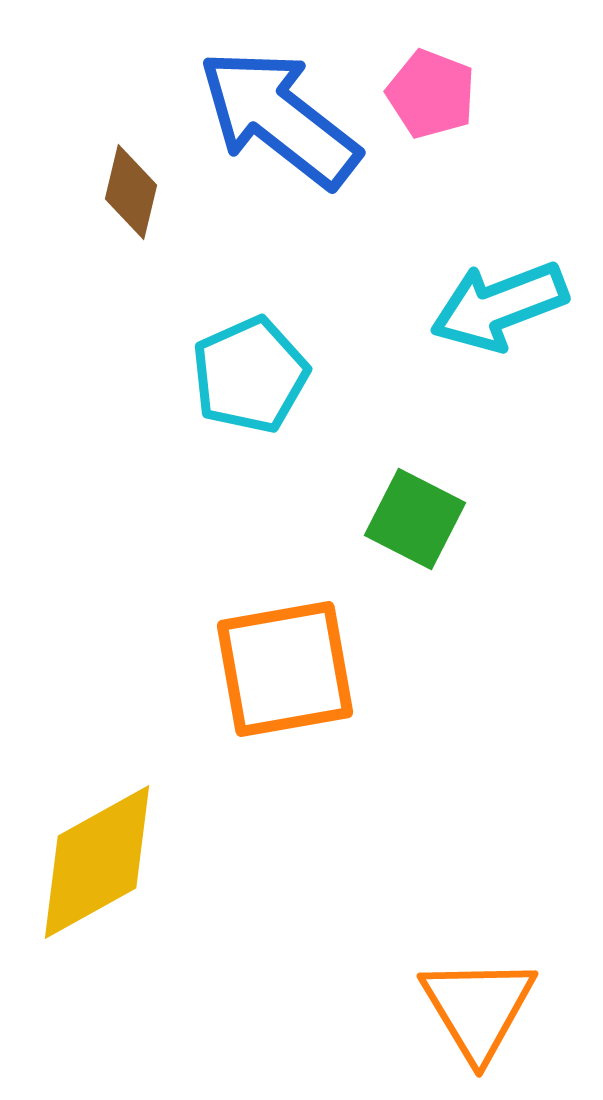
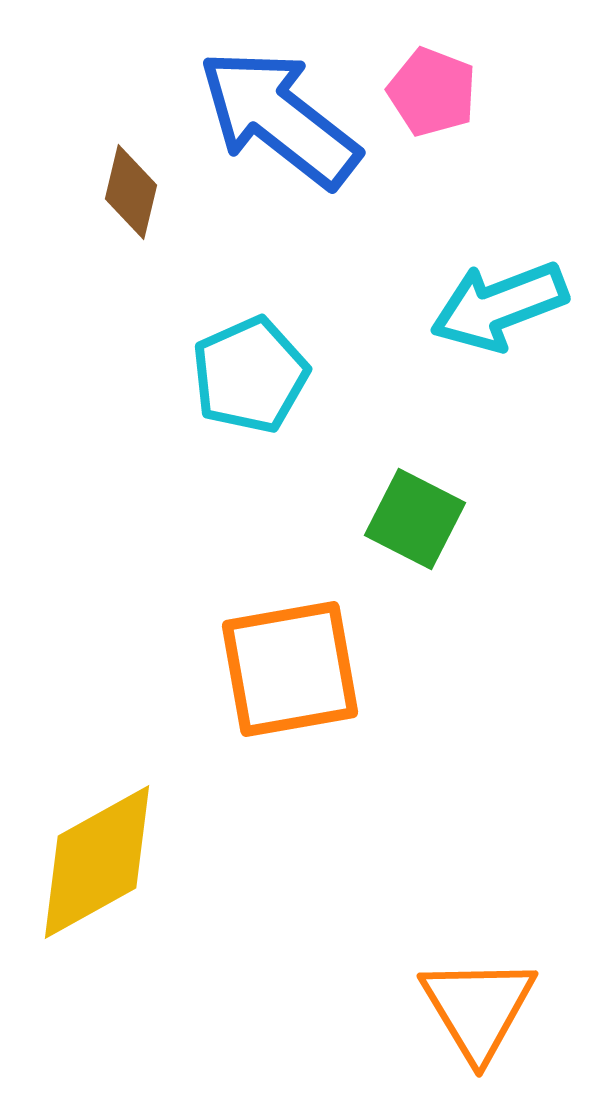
pink pentagon: moved 1 px right, 2 px up
orange square: moved 5 px right
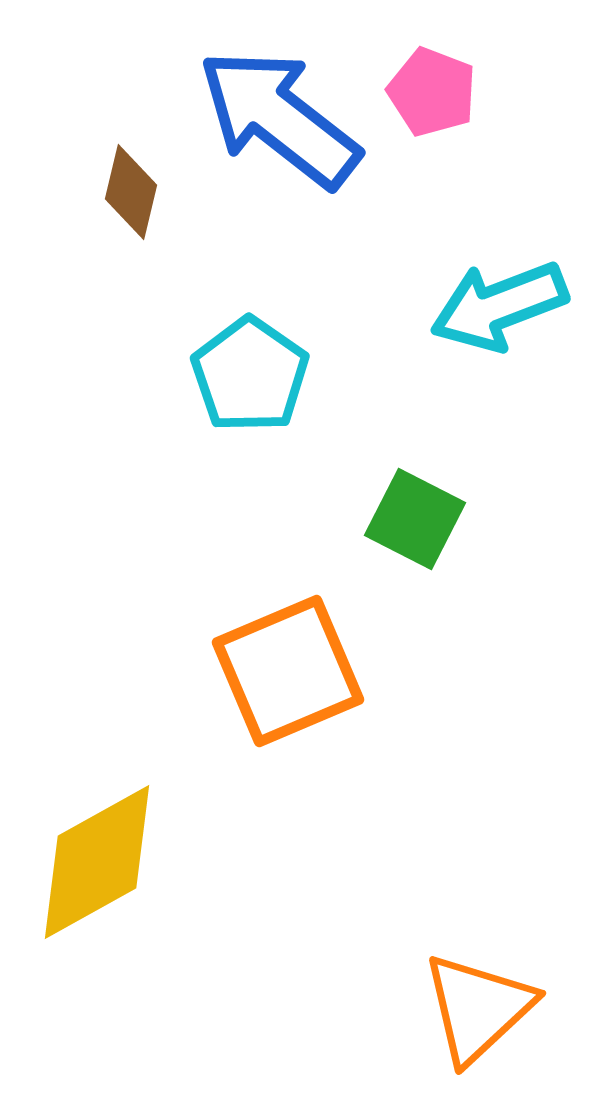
cyan pentagon: rotated 13 degrees counterclockwise
orange square: moved 2 px left, 2 px down; rotated 13 degrees counterclockwise
orange triangle: rotated 18 degrees clockwise
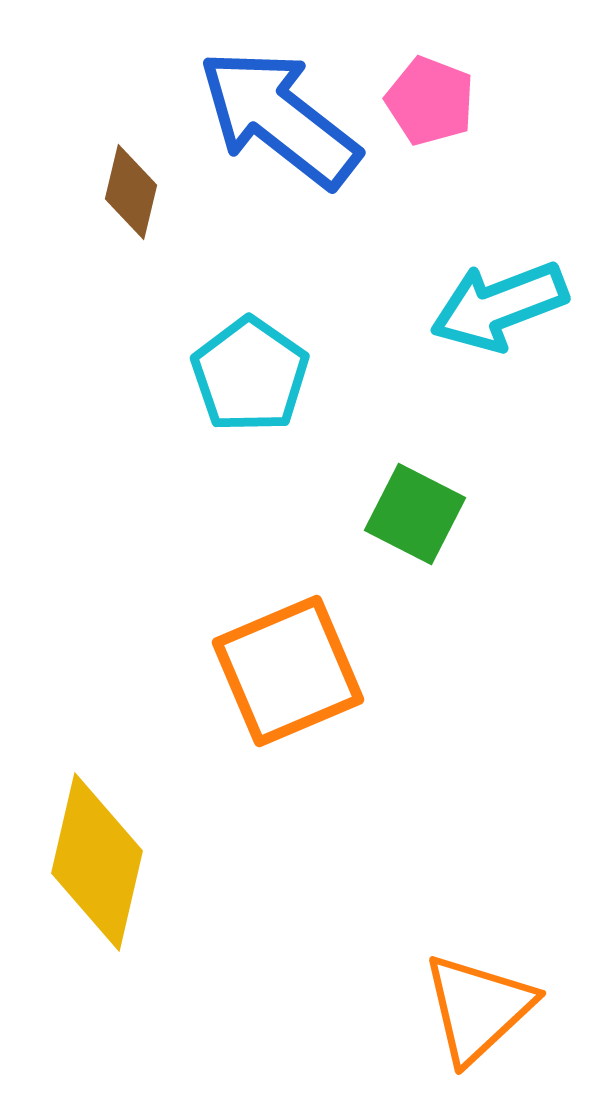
pink pentagon: moved 2 px left, 9 px down
green square: moved 5 px up
yellow diamond: rotated 48 degrees counterclockwise
